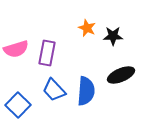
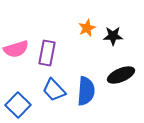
orange star: rotated 24 degrees clockwise
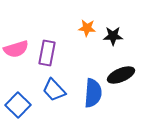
orange star: rotated 30 degrees clockwise
blue semicircle: moved 7 px right, 2 px down
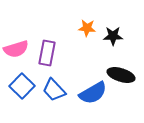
black ellipse: rotated 40 degrees clockwise
blue semicircle: rotated 56 degrees clockwise
blue square: moved 4 px right, 19 px up
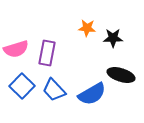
black star: moved 2 px down
blue semicircle: moved 1 px left, 1 px down
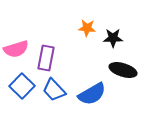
purple rectangle: moved 1 px left, 5 px down
black ellipse: moved 2 px right, 5 px up
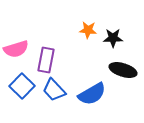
orange star: moved 1 px right, 2 px down
purple rectangle: moved 2 px down
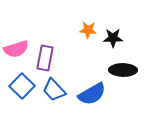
purple rectangle: moved 1 px left, 2 px up
black ellipse: rotated 16 degrees counterclockwise
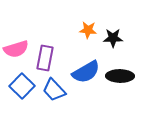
black ellipse: moved 3 px left, 6 px down
blue semicircle: moved 6 px left, 22 px up
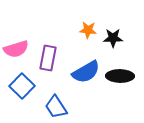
purple rectangle: moved 3 px right
blue trapezoid: moved 2 px right, 17 px down; rotated 10 degrees clockwise
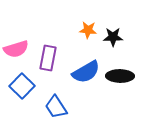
black star: moved 1 px up
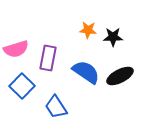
blue semicircle: rotated 116 degrees counterclockwise
black ellipse: rotated 28 degrees counterclockwise
